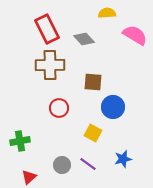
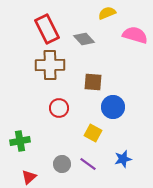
yellow semicircle: rotated 18 degrees counterclockwise
pink semicircle: rotated 15 degrees counterclockwise
gray circle: moved 1 px up
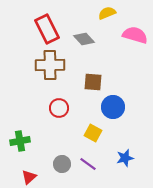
blue star: moved 2 px right, 1 px up
